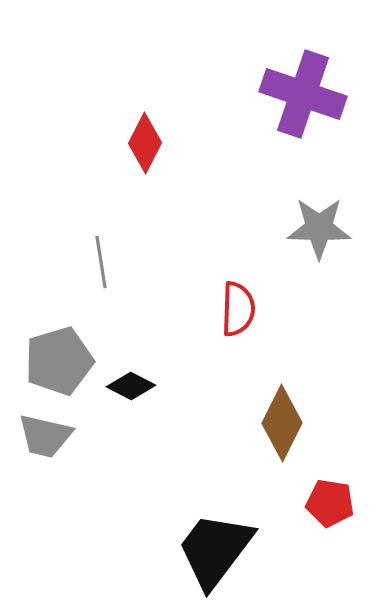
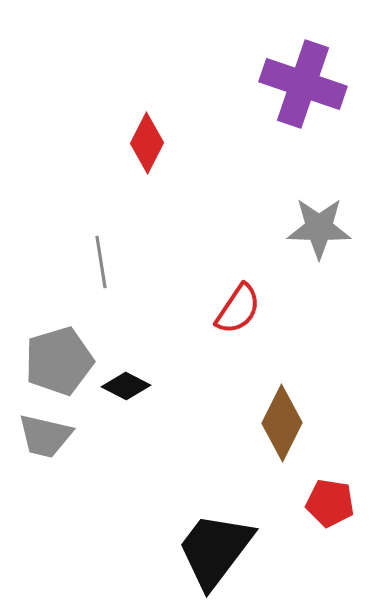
purple cross: moved 10 px up
red diamond: moved 2 px right
red semicircle: rotated 32 degrees clockwise
black diamond: moved 5 px left
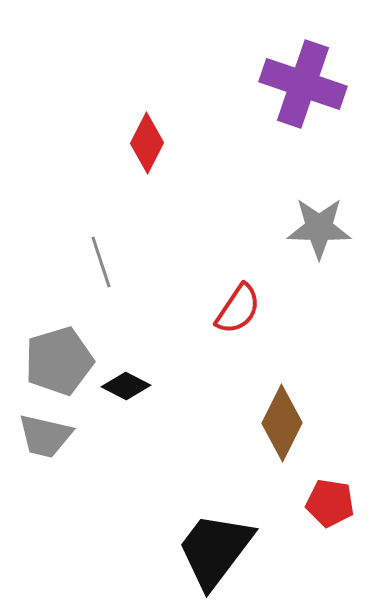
gray line: rotated 9 degrees counterclockwise
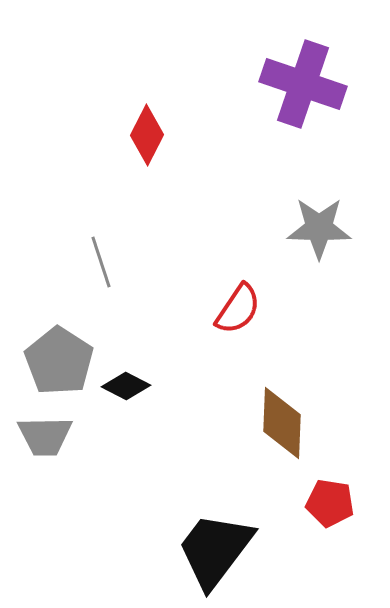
red diamond: moved 8 px up
gray pentagon: rotated 22 degrees counterclockwise
brown diamond: rotated 24 degrees counterclockwise
gray trapezoid: rotated 14 degrees counterclockwise
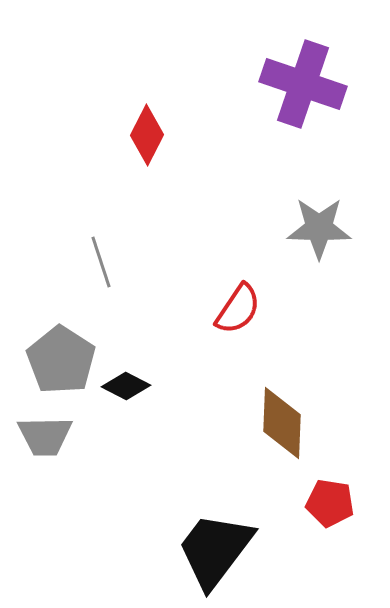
gray pentagon: moved 2 px right, 1 px up
